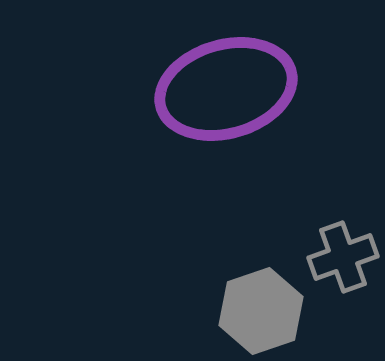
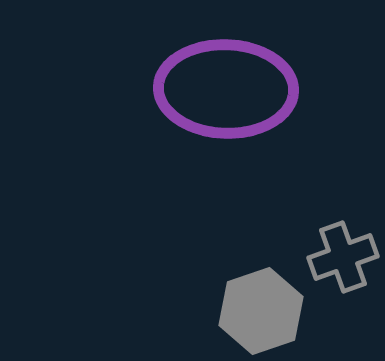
purple ellipse: rotated 18 degrees clockwise
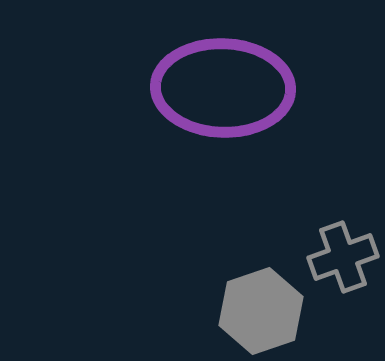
purple ellipse: moved 3 px left, 1 px up
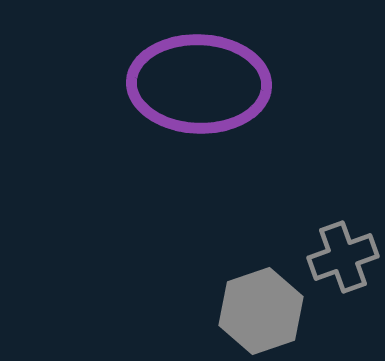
purple ellipse: moved 24 px left, 4 px up
